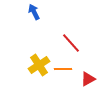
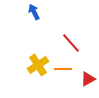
yellow cross: moved 1 px left
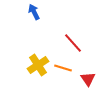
red line: moved 2 px right
orange line: moved 1 px up; rotated 18 degrees clockwise
red triangle: rotated 35 degrees counterclockwise
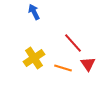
yellow cross: moved 4 px left, 7 px up
red triangle: moved 15 px up
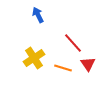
blue arrow: moved 4 px right, 3 px down
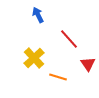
red line: moved 4 px left, 4 px up
yellow cross: rotated 10 degrees counterclockwise
orange line: moved 5 px left, 9 px down
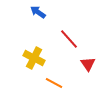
blue arrow: moved 3 px up; rotated 28 degrees counterclockwise
yellow cross: rotated 20 degrees counterclockwise
orange line: moved 4 px left, 6 px down; rotated 12 degrees clockwise
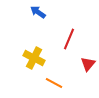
red line: rotated 65 degrees clockwise
red triangle: rotated 14 degrees clockwise
